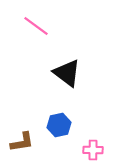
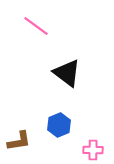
blue hexagon: rotated 10 degrees counterclockwise
brown L-shape: moved 3 px left, 1 px up
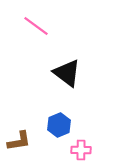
pink cross: moved 12 px left
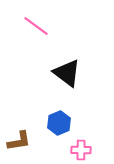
blue hexagon: moved 2 px up
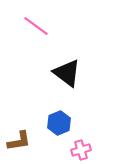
pink cross: rotated 18 degrees counterclockwise
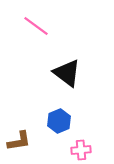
blue hexagon: moved 2 px up
pink cross: rotated 12 degrees clockwise
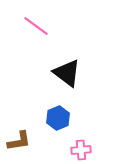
blue hexagon: moved 1 px left, 3 px up
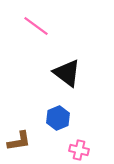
pink cross: moved 2 px left; rotated 18 degrees clockwise
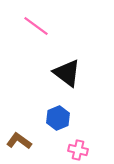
brown L-shape: rotated 135 degrees counterclockwise
pink cross: moved 1 px left
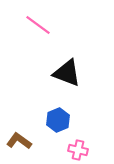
pink line: moved 2 px right, 1 px up
black triangle: rotated 16 degrees counterclockwise
blue hexagon: moved 2 px down
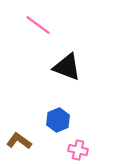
black triangle: moved 6 px up
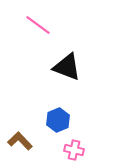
brown L-shape: moved 1 px right; rotated 10 degrees clockwise
pink cross: moved 4 px left
